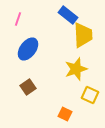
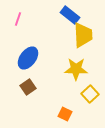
blue rectangle: moved 2 px right
blue ellipse: moved 9 px down
yellow star: rotated 20 degrees clockwise
yellow square: moved 1 px up; rotated 24 degrees clockwise
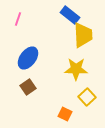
yellow square: moved 3 px left, 3 px down
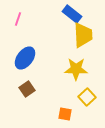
blue rectangle: moved 2 px right, 1 px up
blue ellipse: moved 3 px left
brown square: moved 1 px left, 2 px down
orange square: rotated 16 degrees counterclockwise
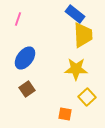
blue rectangle: moved 3 px right
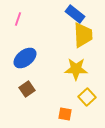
blue ellipse: rotated 15 degrees clockwise
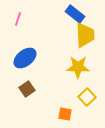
yellow trapezoid: moved 2 px right
yellow star: moved 2 px right, 2 px up
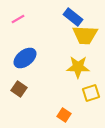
blue rectangle: moved 2 px left, 3 px down
pink line: rotated 40 degrees clockwise
yellow trapezoid: rotated 96 degrees clockwise
brown square: moved 8 px left; rotated 21 degrees counterclockwise
yellow square: moved 4 px right, 4 px up; rotated 24 degrees clockwise
orange square: moved 1 px left, 1 px down; rotated 24 degrees clockwise
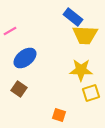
pink line: moved 8 px left, 12 px down
yellow star: moved 3 px right, 3 px down
orange square: moved 5 px left; rotated 16 degrees counterclockwise
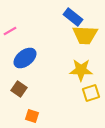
orange square: moved 27 px left, 1 px down
